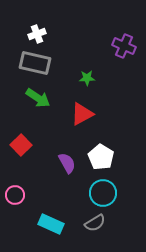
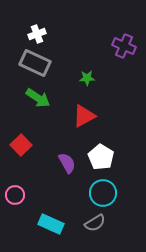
gray rectangle: rotated 12 degrees clockwise
red triangle: moved 2 px right, 2 px down
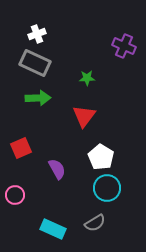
green arrow: rotated 35 degrees counterclockwise
red triangle: rotated 25 degrees counterclockwise
red square: moved 3 px down; rotated 20 degrees clockwise
purple semicircle: moved 10 px left, 6 px down
cyan circle: moved 4 px right, 5 px up
cyan rectangle: moved 2 px right, 5 px down
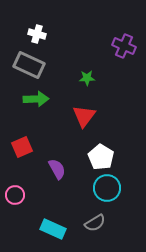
white cross: rotated 36 degrees clockwise
gray rectangle: moved 6 px left, 2 px down
green arrow: moved 2 px left, 1 px down
red square: moved 1 px right, 1 px up
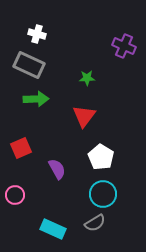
red square: moved 1 px left, 1 px down
cyan circle: moved 4 px left, 6 px down
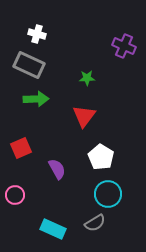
cyan circle: moved 5 px right
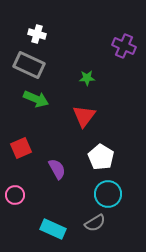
green arrow: rotated 25 degrees clockwise
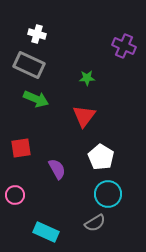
red square: rotated 15 degrees clockwise
cyan rectangle: moved 7 px left, 3 px down
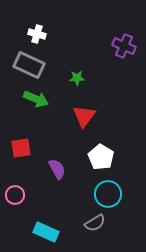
green star: moved 10 px left
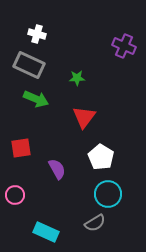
red triangle: moved 1 px down
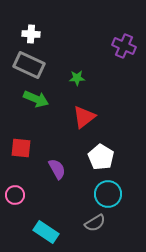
white cross: moved 6 px left; rotated 12 degrees counterclockwise
red triangle: rotated 15 degrees clockwise
red square: rotated 15 degrees clockwise
cyan rectangle: rotated 10 degrees clockwise
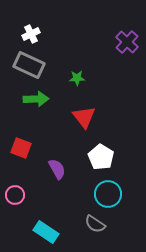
white cross: rotated 30 degrees counterclockwise
purple cross: moved 3 px right, 4 px up; rotated 20 degrees clockwise
green arrow: rotated 25 degrees counterclockwise
red triangle: rotated 30 degrees counterclockwise
red square: rotated 15 degrees clockwise
gray semicircle: moved 1 px down; rotated 65 degrees clockwise
